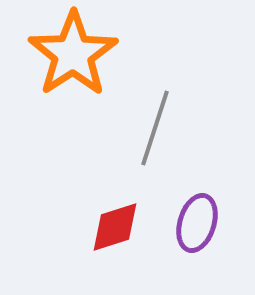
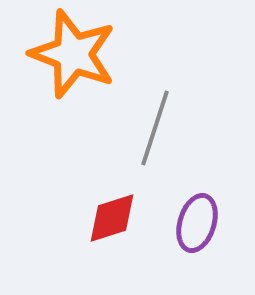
orange star: rotated 18 degrees counterclockwise
red diamond: moved 3 px left, 9 px up
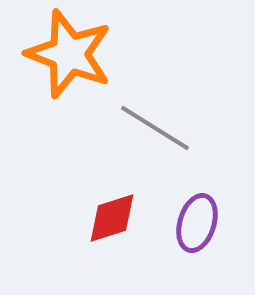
orange star: moved 4 px left
gray line: rotated 76 degrees counterclockwise
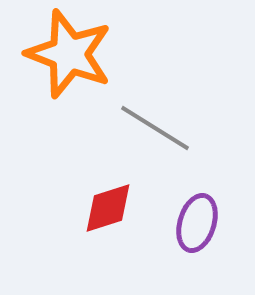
red diamond: moved 4 px left, 10 px up
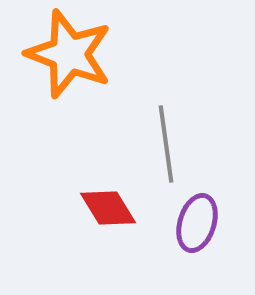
gray line: moved 11 px right, 16 px down; rotated 50 degrees clockwise
red diamond: rotated 76 degrees clockwise
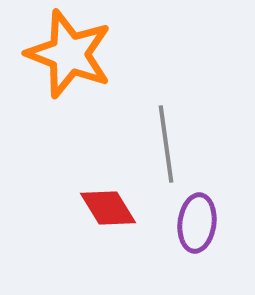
purple ellipse: rotated 10 degrees counterclockwise
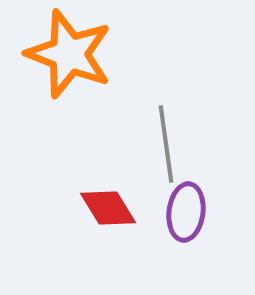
purple ellipse: moved 11 px left, 11 px up
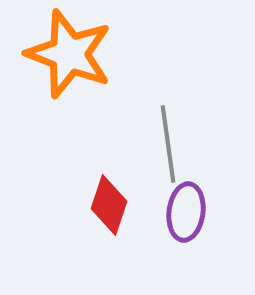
gray line: moved 2 px right
red diamond: moved 1 px right, 3 px up; rotated 50 degrees clockwise
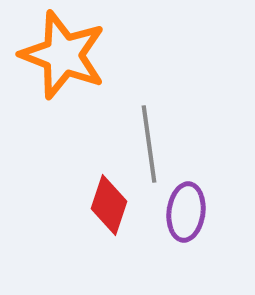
orange star: moved 6 px left, 1 px down
gray line: moved 19 px left
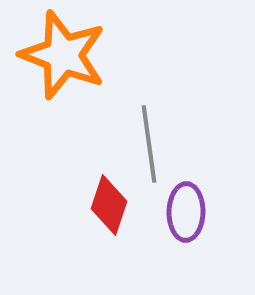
purple ellipse: rotated 6 degrees counterclockwise
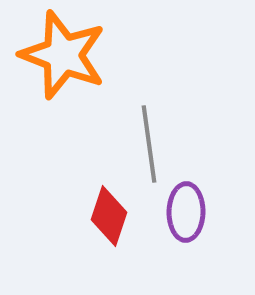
red diamond: moved 11 px down
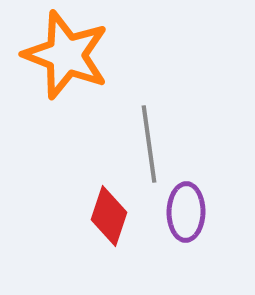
orange star: moved 3 px right
